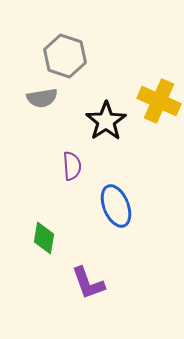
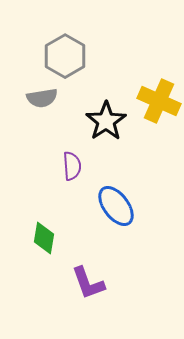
gray hexagon: rotated 12 degrees clockwise
blue ellipse: rotated 15 degrees counterclockwise
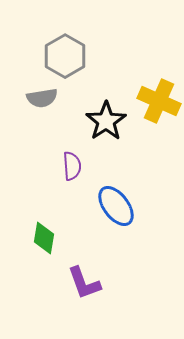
purple L-shape: moved 4 px left
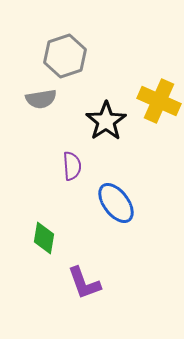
gray hexagon: rotated 12 degrees clockwise
gray semicircle: moved 1 px left, 1 px down
blue ellipse: moved 3 px up
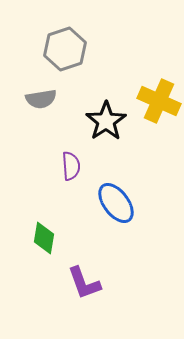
gray hexagon: moved 7 px up
purple semicircle: moved 1 px left
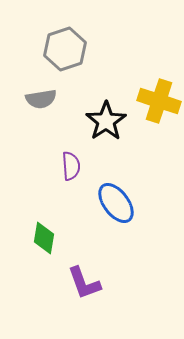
yellow cross: rotated 6 degrees counterclockwise
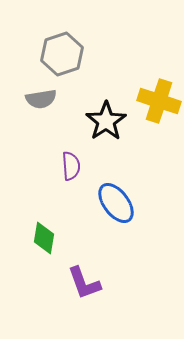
gray hexagon: moved 3 px left, 5 px down
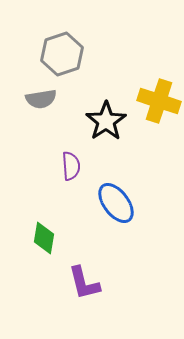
purple L-shape: rotated 6 degrees clockwise
